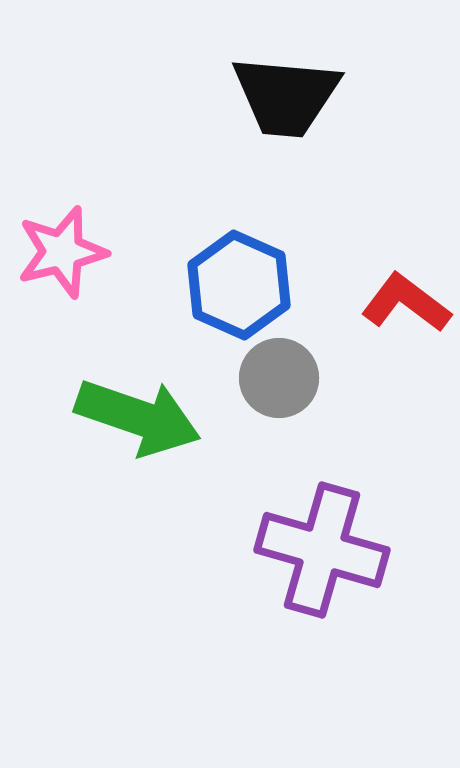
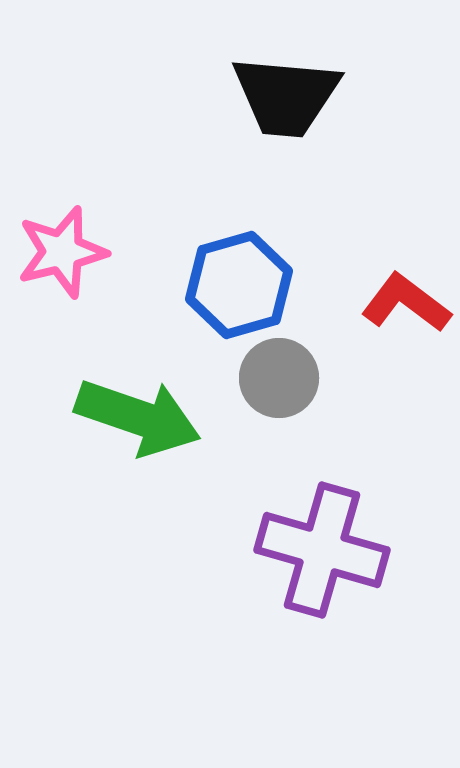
blue hexagon: rotated 20 degrees clockwise
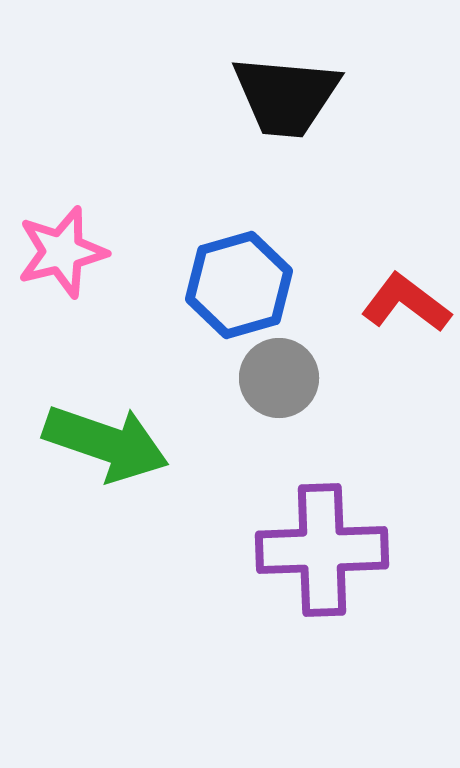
green arrow: moved 32 px left, 26 px down
purple cross: rotated 18 degrees counterclockwise
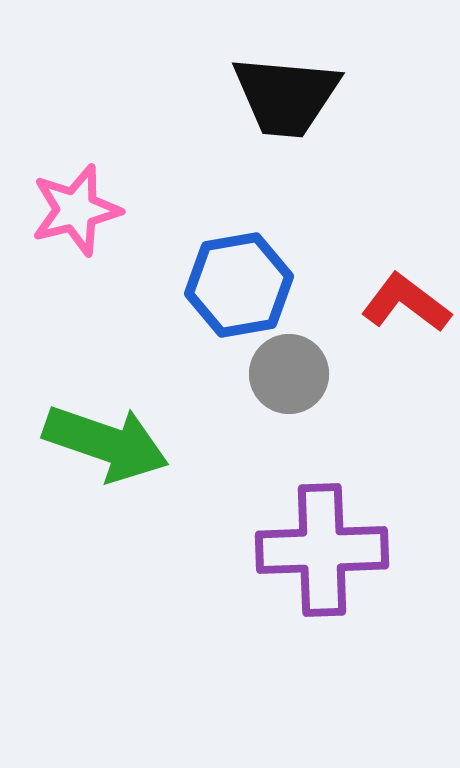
pink star: moved 14 px right, 42 px up
blue hexagon: rotated 6 degrees clockwise
gray circle: moved 10 px right, 4 px up
